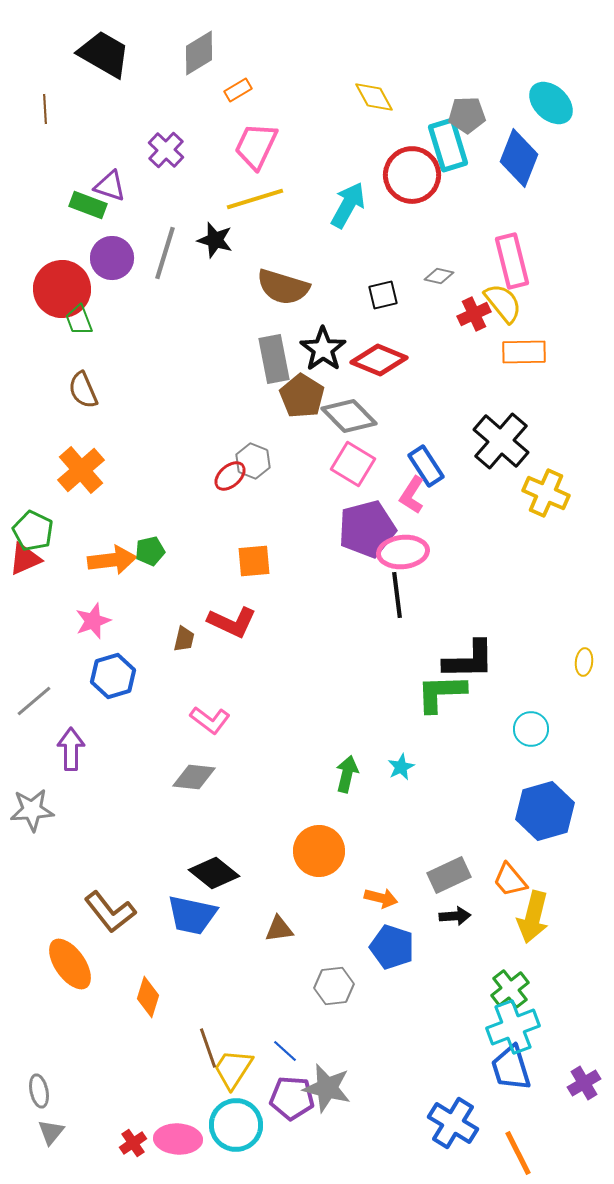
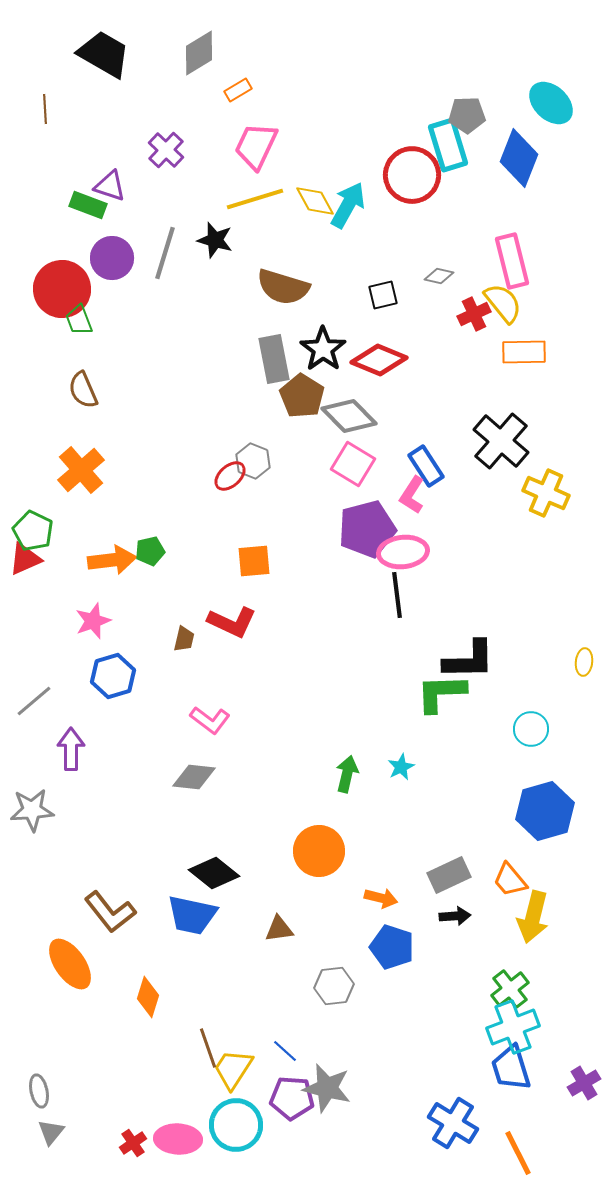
yellow diamond at (374, 97): moved 59 px left, 104 px down
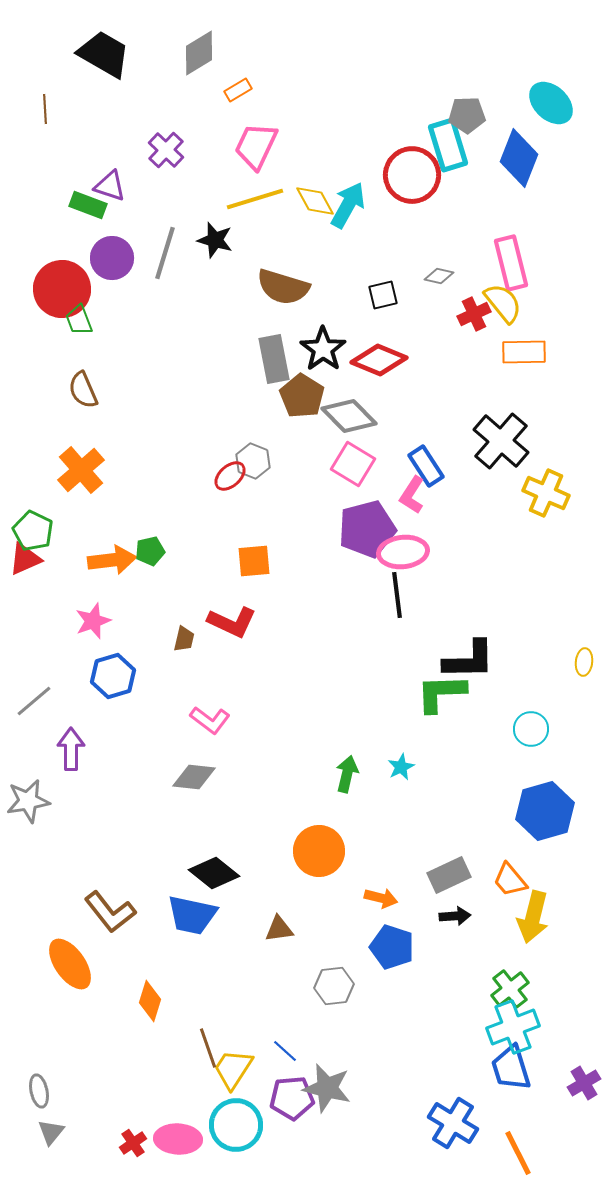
pink rectangle at (512, 261): moved 1 px left, 2 px down
gray star at (32, 810): moved 4 px left, 9 px up; rotated 6 degrees counterclockwise
orange diamond at (148, 997): moved 2 px right, 4 px down
purple pentagon at (292, 1098): rotated 9 degrees counterclockwise
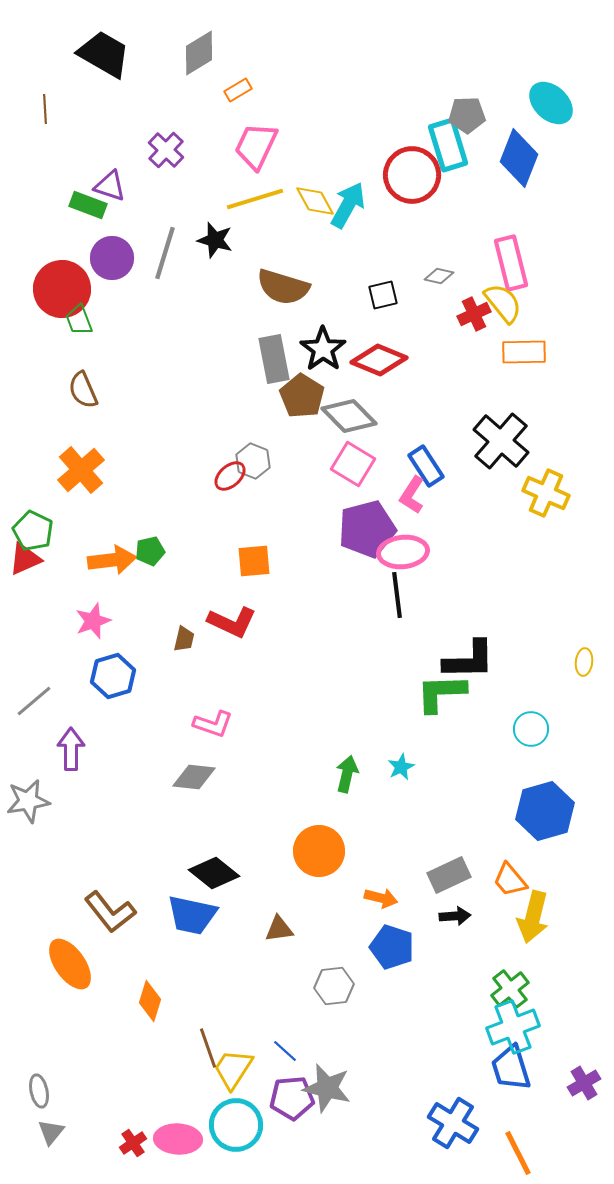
pink L-shape at (210, 720): moved 3 px right, 4 px down; rotated 18 degrees counterclockwise
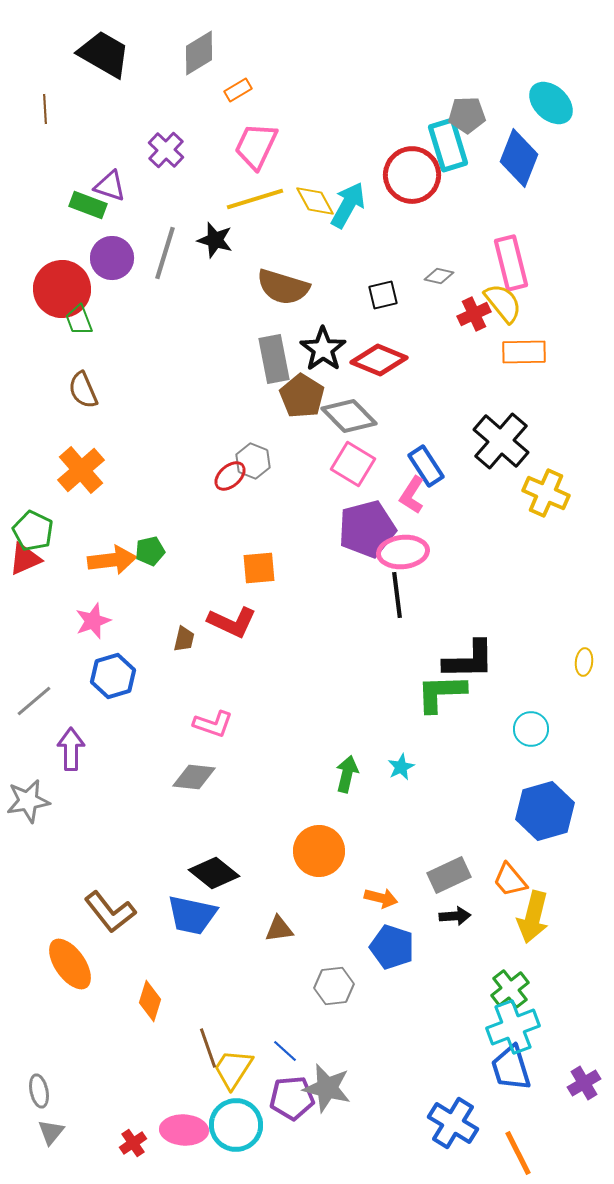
orange square at (254, 561): moved 5 px right, 7 px down
pink ellipse at (178, 1139): moved 6 px right, 9 px up
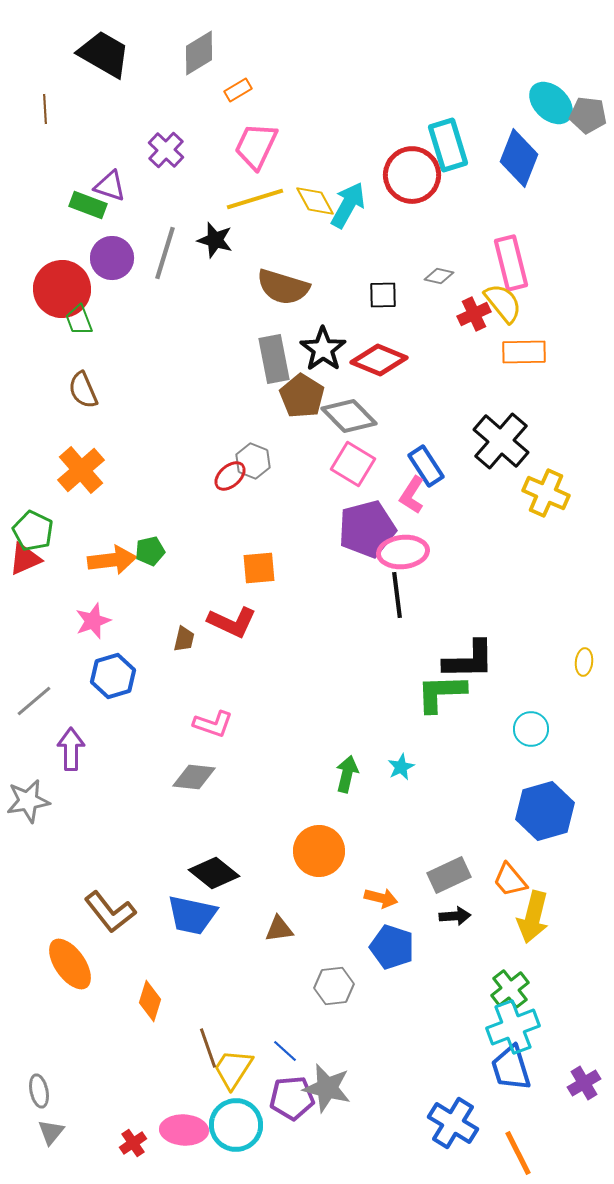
gray pentagon at (467, 115): moved 121 px right; rotated 9 degrees clockwise
black square at (383, 295): rotated 12 degrees clockwise
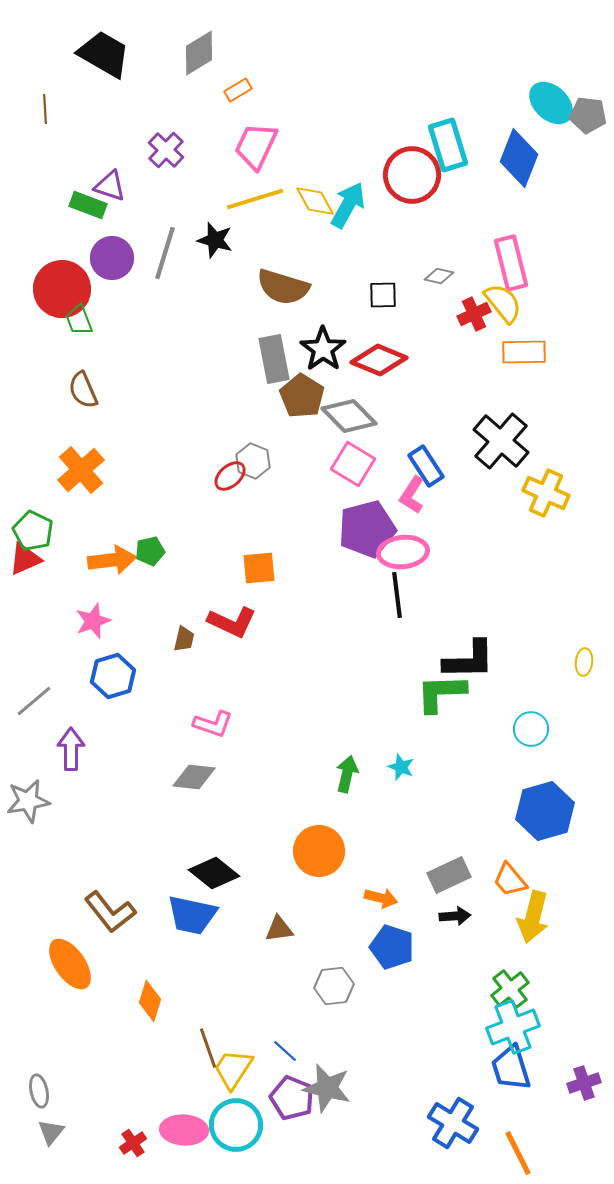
cyan star at (401, 767): rotated 24 degrees counterclockwise
purple cross at (584, 1083): rotated 12 degrees clockwise
purple pentagon at (292, 1098): rotated 27 degrees clockwise
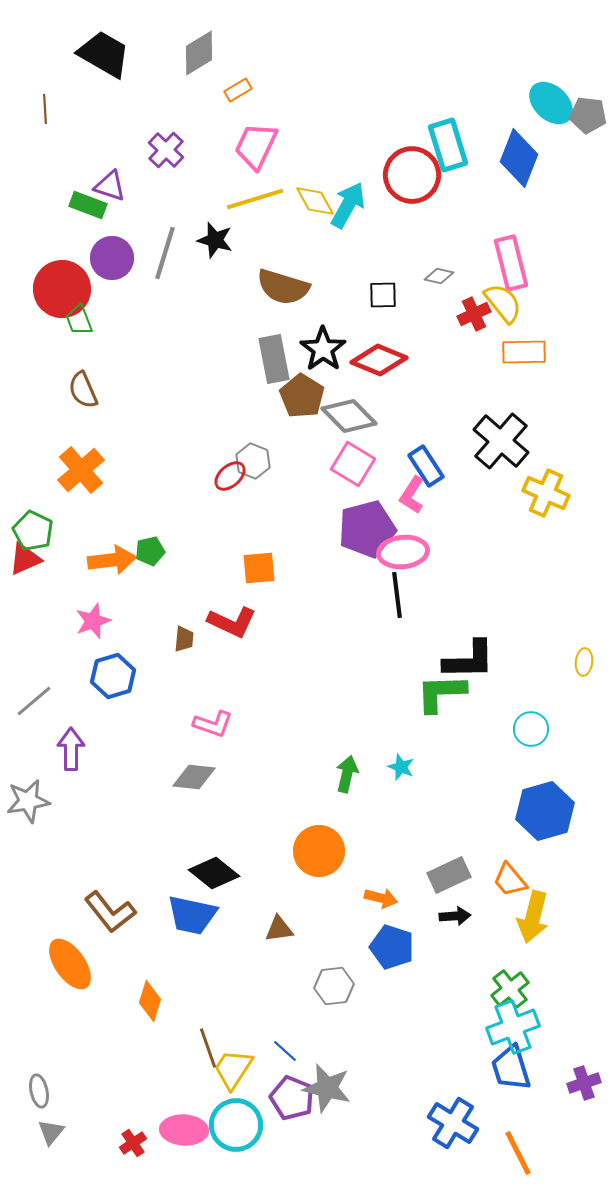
brown trapezoid at (184, 639): rotated 8 degrees counterclockwise
